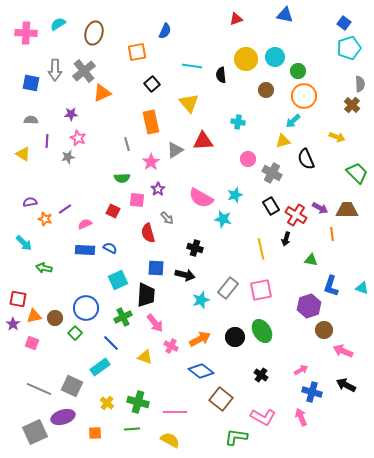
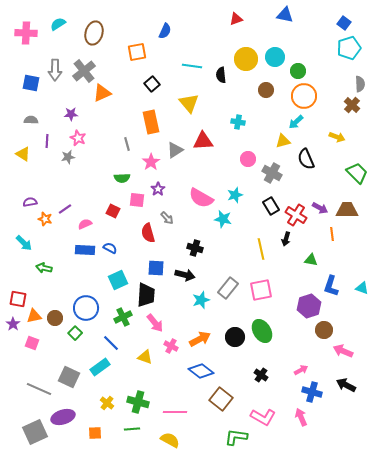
cyan arrow at (293, 121): moved 3 px right, 1 px down
gray square at (72, 386): moved 3 px left, 9 px up
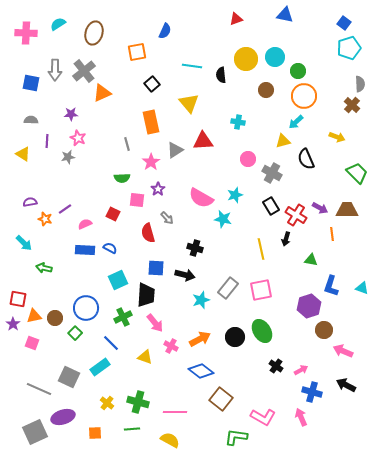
red square at (113, 211): moved 3 px down
black cross at (261, 375): moved 15 px right, 9 px up
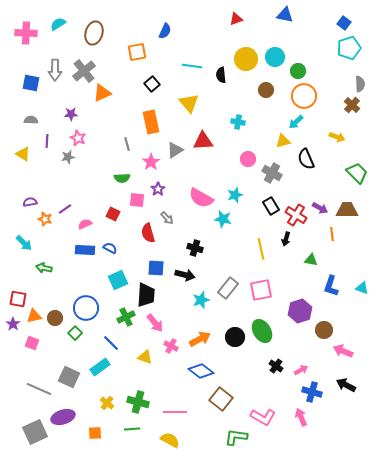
purple hexagon at (309, 306): moved 9 px left, 5 px down
green cross at (123, 317): moved 3 px right
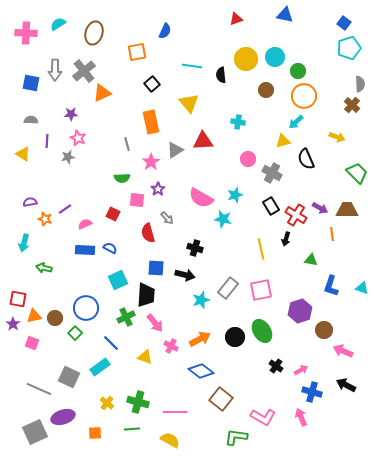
cyan arrow at (24, 243): rotated 60 degrees clockwise
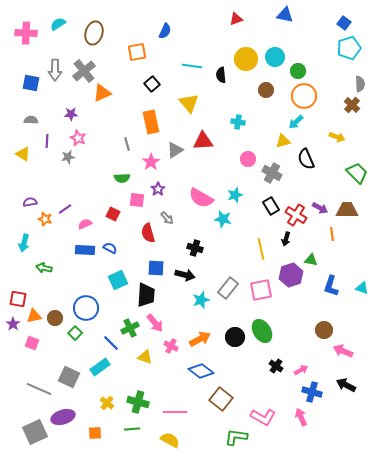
purple hexagon at (300, 311): moved 9 px left, 36 px up
green cross at (126, 317): moved 4 px right, 11 px down
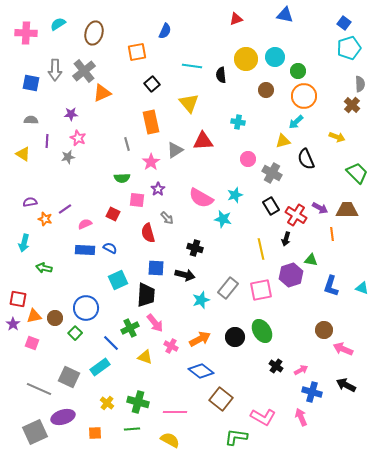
pink arrow at (343, 351): moved 2 px up
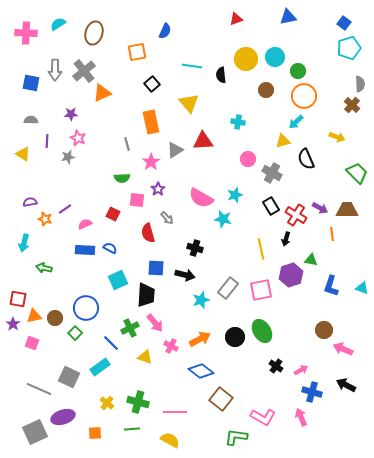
blue triangle at (285, 15): moved 3 px right, 2 px down; rotated 24 degrees counterclockwise
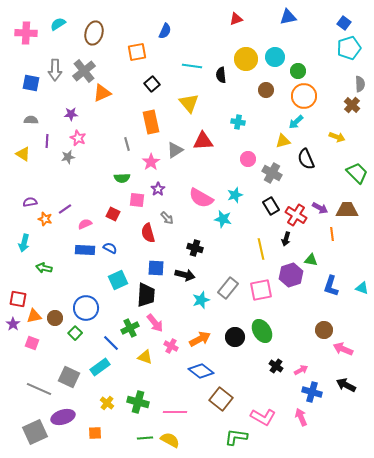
green line at (132, 429): moved 13 px right, 9 px down
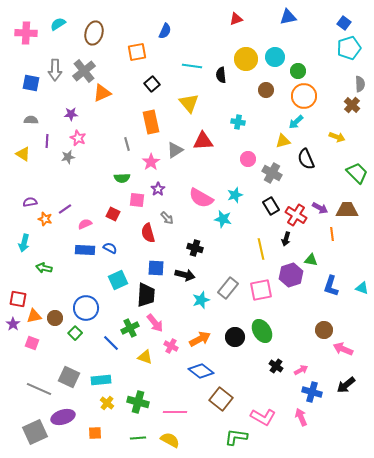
cyan rectangle at (100, 367): moved 1 px right, 13 px down; rotated 30 degrees clockwise
black arrow at (346, 385): rotated 66 degrees counterclockwise
green line at (145, 438): moved 7 px left
